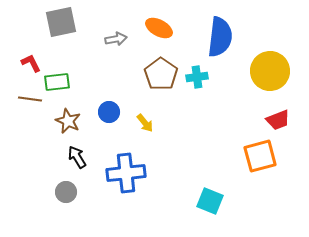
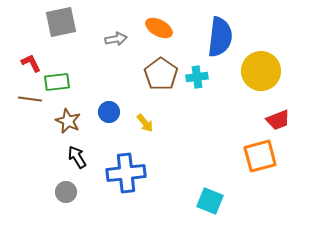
yellow circle: moved 9 px left
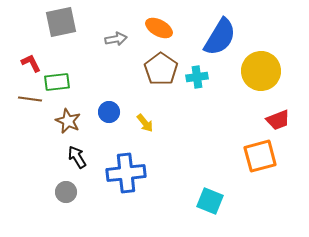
blue semicircle: rotated 24 degrees clockwise
brown pentagon: moved 5 px up
